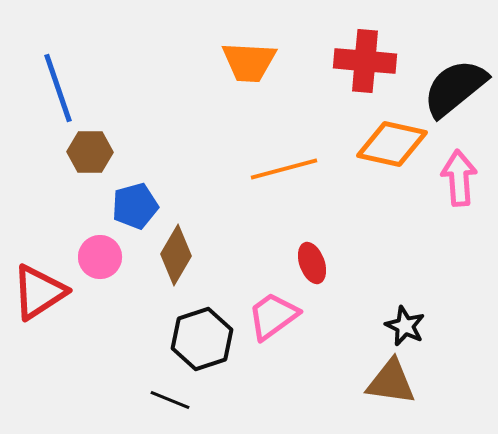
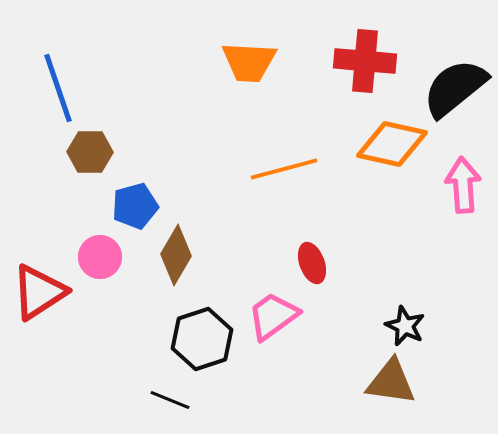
pink arrow: moved 4 px right, 7 px down
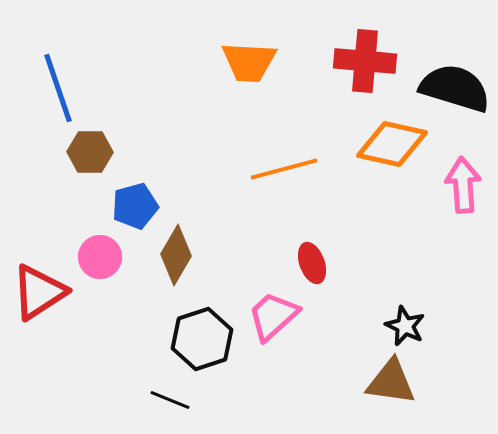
black semicircle: rotated 56 degrees clockwise
pink trapezoid: rotated 6 degrees counterclockwise
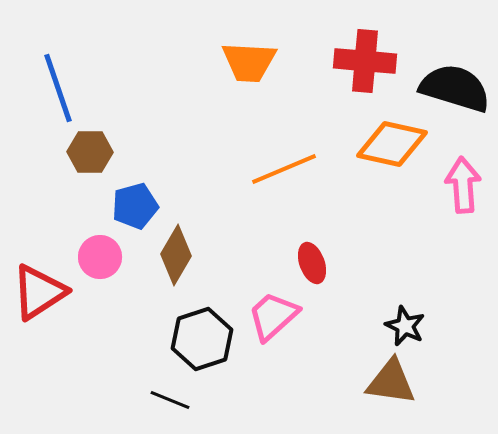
orange line: rotated 8 degrees counterclockwise
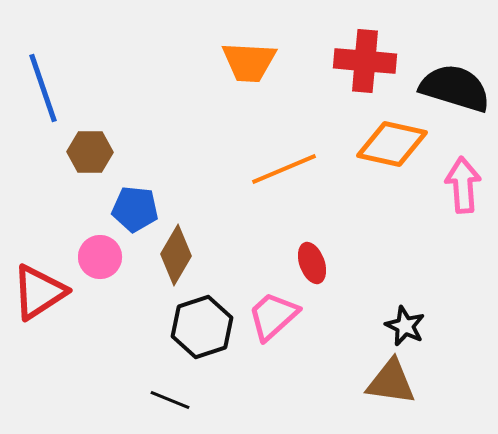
blue line: moved 15 px left
blue pentagon: moved 3 px down; rotated 21 degrees clockwise
black hexagon: moved 12 px up
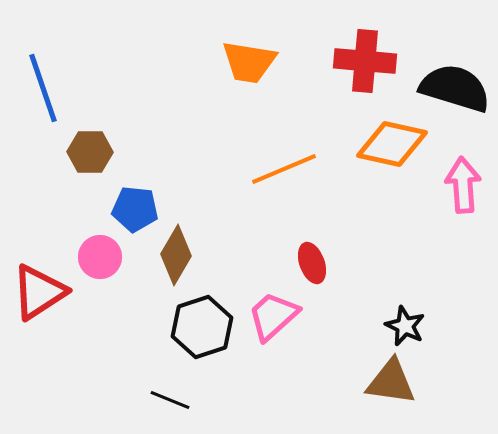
orange trapezoid: rotated 6 degrees clockwise
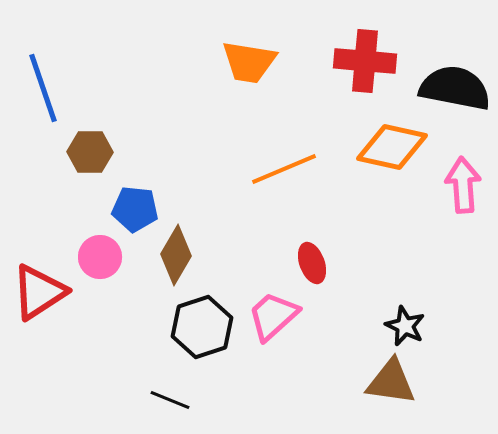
black semicircle: rotated 6 degrees counterclockwise
orange diamond: moved 3 px down
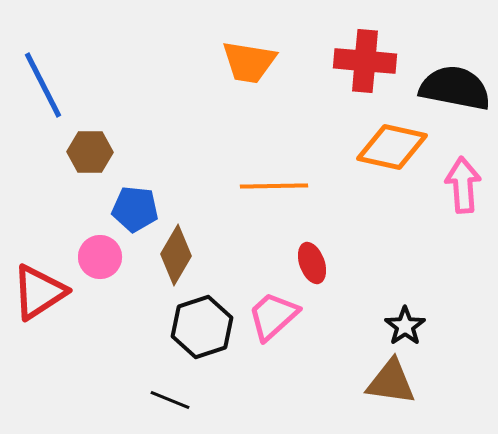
blue line: moved 3 px up; rotated 8 degrees counterclockwise
orange line: moved 10 px left, 17 px down; rotated 22 degrees clockwise
black star: rotated 12 degrees clockwise
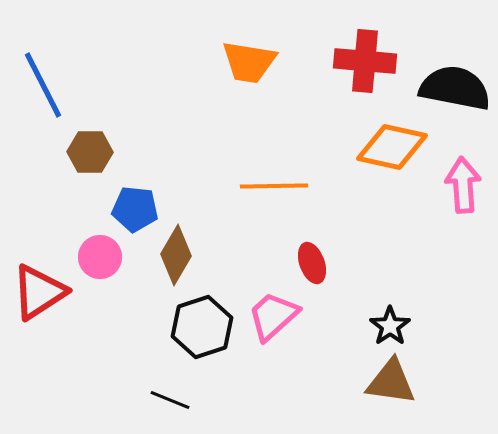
black star: moved 15 px left
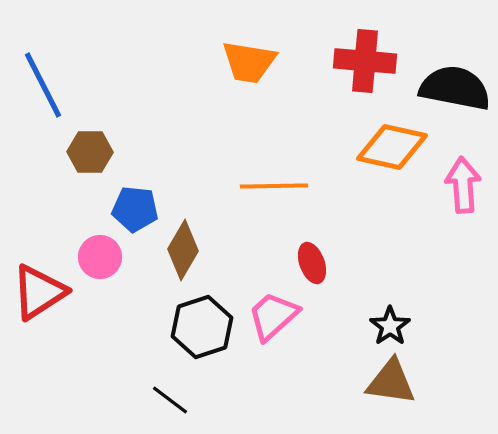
brown diamond: moved 7 px right, 5 px up
black line: rotated 15 degrees clockwise
